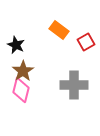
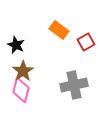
gray cross: rotated 12 degrees counterclockwise
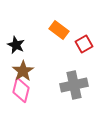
red square: moved 2 px left, 2 px down
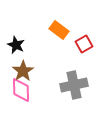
pink diamond: rotated 15 degrees counterclockwise
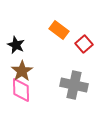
red square: rotated 12 degrees counterclockwise
brown star: moved 1 px left
gray cross: rotated 24 degrees clockwise
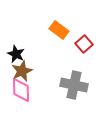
black star: moved 9 px down
brown star: rotated 10 degrees clockwise
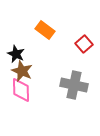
orange rectangle: moved 14 px left
brown star: rotated 25 degrees counterclockwise
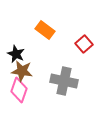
brown star: rotated 15 degrees counterclockwise
gray cross: moved 10 px left, 4 px up
pink diamond: moved 2 px left; rotated 20 degrees clockwise
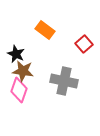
brown star: moved 1 px right
